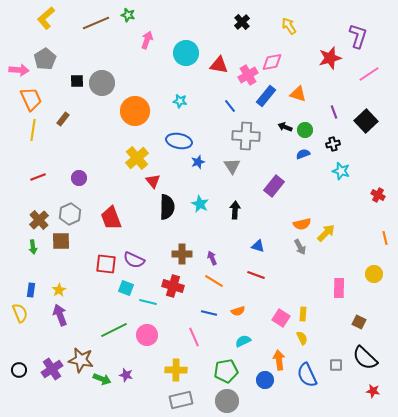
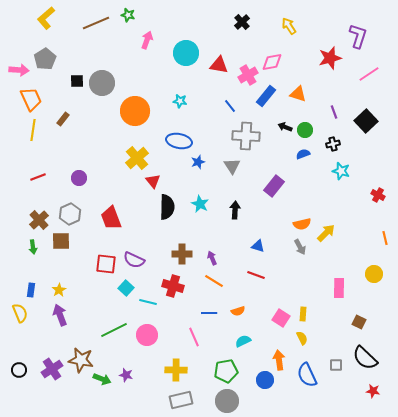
cyan square at (126, 288): rotated 21 degrees clockwise
blue line at (209, 313): rotated 14 degrees counterclockwise
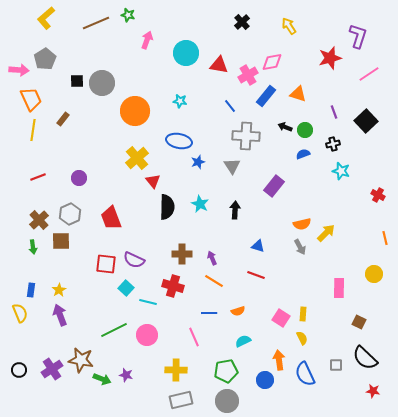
blue semicircle at (307, 375): moved 2 px left, 1 px up
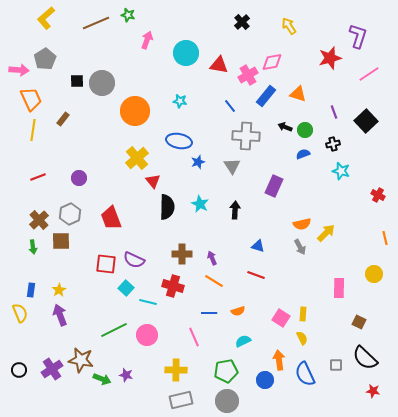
purple rectangle at (274, 186): rotated 15 degrees counterclockwise
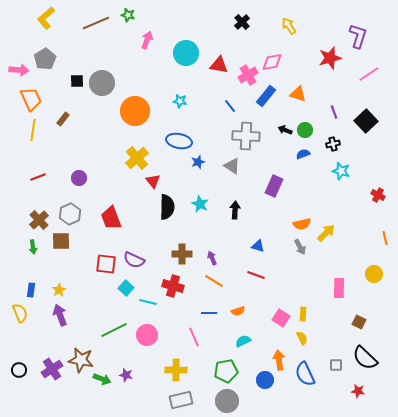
black arrow at (285, 127): moved 3 px down
gray triangle at (232, 166): rotated 24 degrees counterclockwise
red star at (373, 391): moved 15 px left
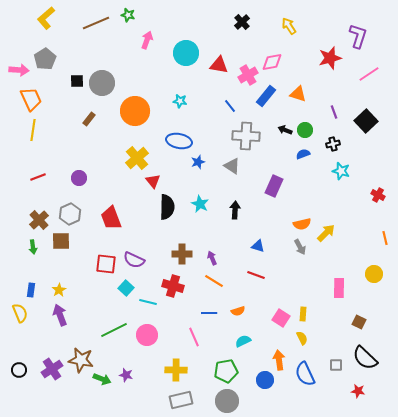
brown rectangle at (63, 119): moved 26 px right
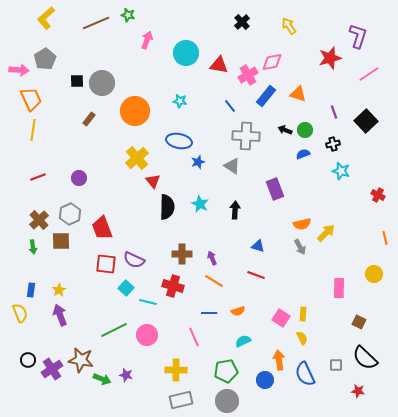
purple rectangle at (274, 186): moved 1 px right, 3 px down; rotated 45 degrees counterclockwise
red trapezoid at (111, 218): moved 9 px left, 10 px down
black circle at (19, 370): moved 9 px right, 10 px up
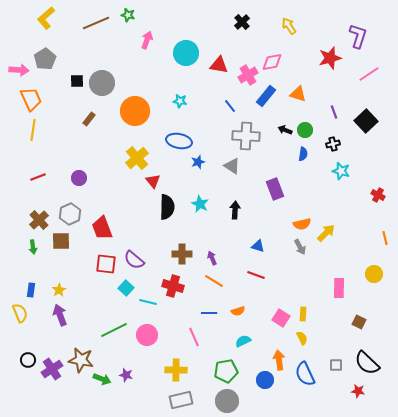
blue semicircle at (303, 154): rotated 120 degrees clockwise
purple semicircle at (134, 260): rotated 15 degrees clockwise
black semicircle at (365, 358): moved 2 px right, 5 px down
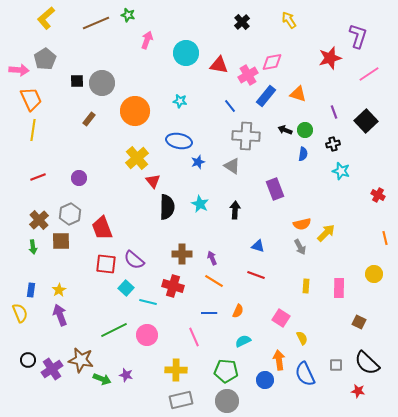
yellow arrow at (289, 26): moved 6 px up
orange semicircle at (238, 311): rotated 48 degrees counterclockwise
yellow rectangle at (303, 314): moved 3 px right, 28 px up
green pentagon at (226, 371): rotated 15 degrees clockwise
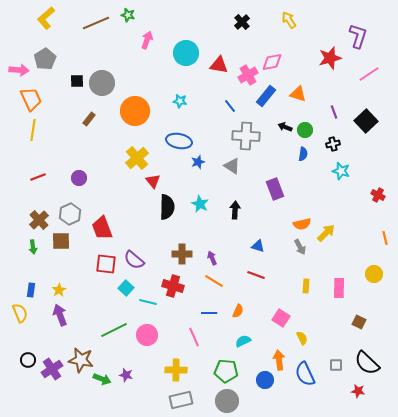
black arrow at (285, 130): moved 3 px up
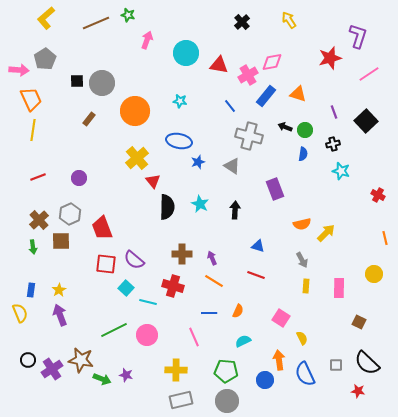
gray cross at (246, 136): moved 3 px right; rotated 12 degrees clockwise
gray arrow at (300, 247): moved 2 px right, 13 px down
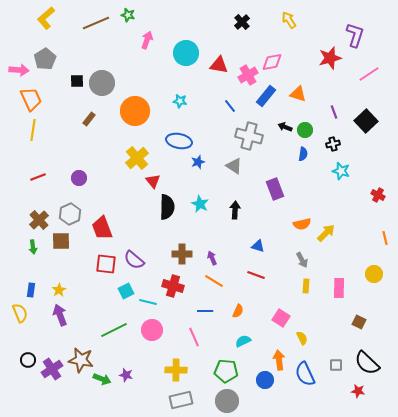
purple L-shape at (358, 36): moved 3 px left, 1 px up
gray triangle at (232, 166): moved 2 px right
cyan square at (126, 288): moved 3 px down; rotated 21 degrees clockwise
blue line at (209, 313): moved 4 px left, 2 px up
pink circle at (147, 335): moved 5 px right, 5 px up
